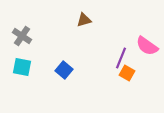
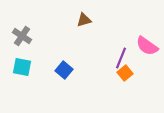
orange square: moved 2 px left; rotated 21 degrees clockwise
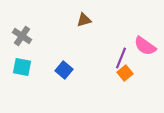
pink semicircle: moved 2 px left
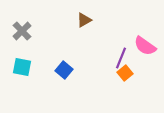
brown triangle: rotated 14 degrees counterclockwise
gray cross: moved 5 px up; rotated 12 degrees clockwise
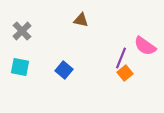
brown triangle: moved 3 px left; rotated 42 degrees clockwise
cyan square: moved 2 px left
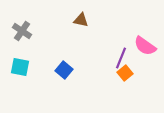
gray cross: rotated 12 degrees counterclockwise
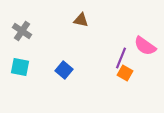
orange square: rotated 21 degrees counterclockwise
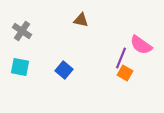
pink semicircle: moved 4 px left, 1 px up
